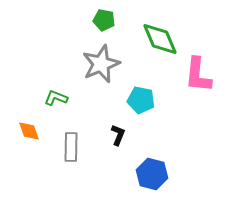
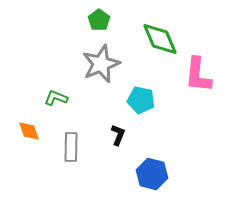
green pentagon: moved 5 px left; rotated 25 degrees clockwise
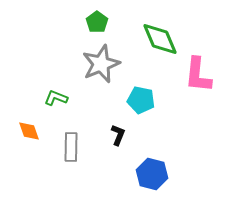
green pentagon: moved 2 px left, 2 px down
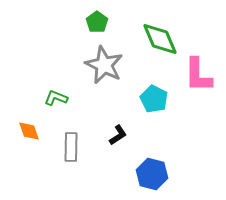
gray star: moved 3 px right, 1 px down; rotated 24 degrees counterclockwise
pink L-shape: rotated 6 degrees counterclockwise
cyan pentagon: moved 13 px right, 1 px up; rotated 16 degrees clockwise
black L-shape: rotated 35 degrees clockwise
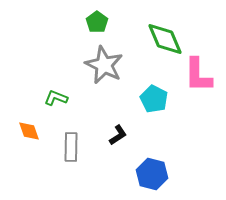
green diamond: moved 5 px right
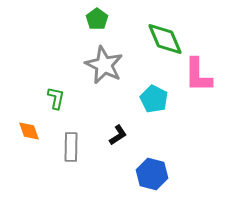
green pentagon: moved 3 px up
green L-shape: rotated 80 degrees clockwise
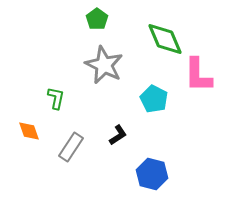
gray rectangle: rotated 32 degrees clockwise
